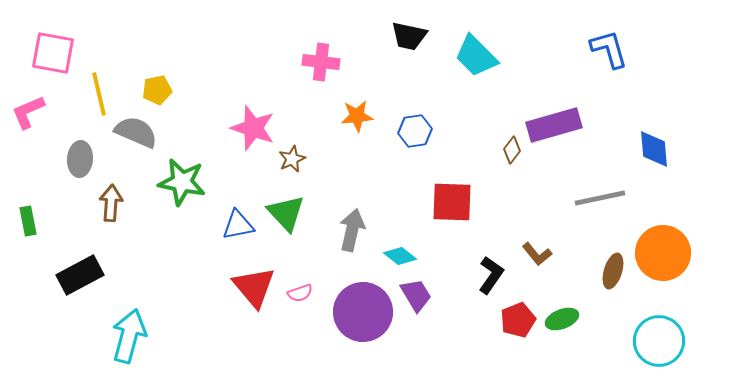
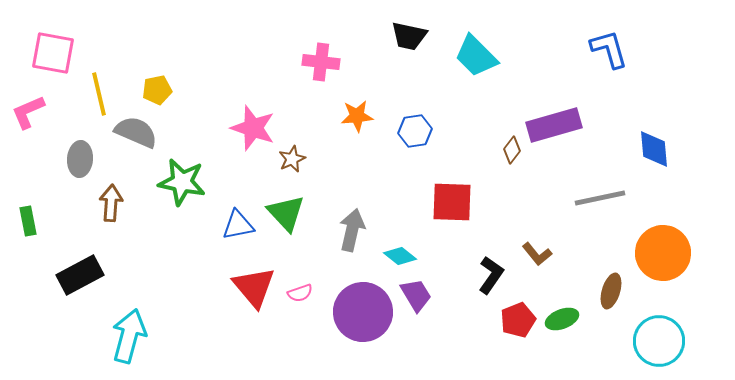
brown ellipse: moved 2 px left, 20 px down
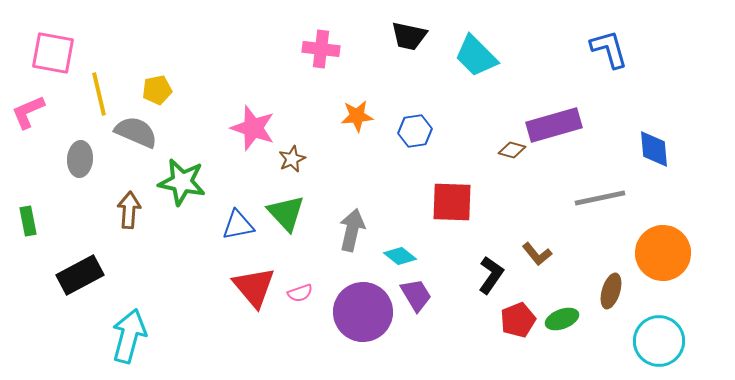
pink cross: moved 13 px up
brown diamond: rotated 68 degrees clockwise
brown arrow: moved 18 px right, 7 px down
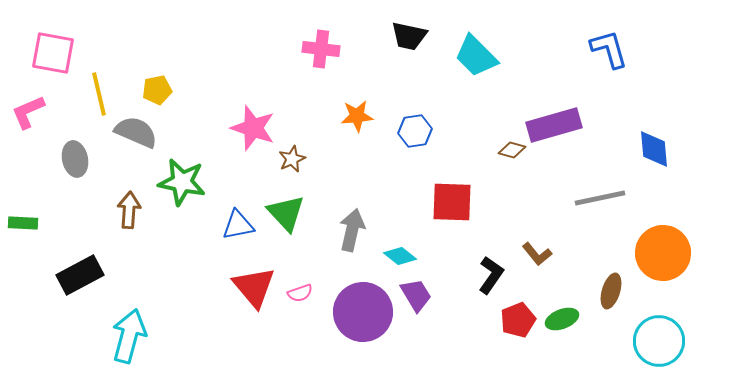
gray ellipse: moved 5 px left; rotated 16 degrees counterclockwise
green rectangle: moved 5 px left, 2 px down; rotated 76 degrees counterclockwise
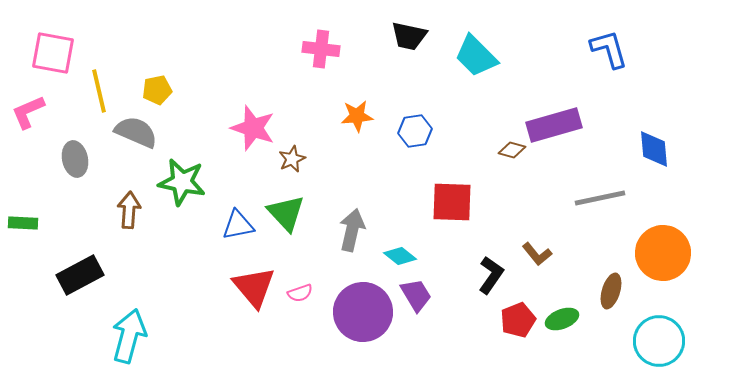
yellow line: moved 3 px up
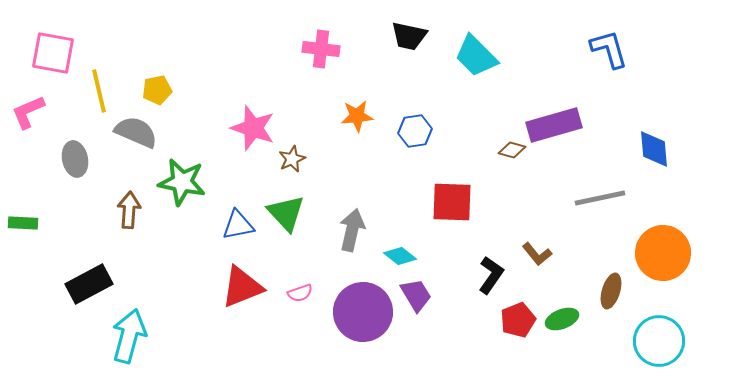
black rectangle: moved 9 px right, 9 px down
red triangle: moved 12 px left; rotated 48 degrees clockwise
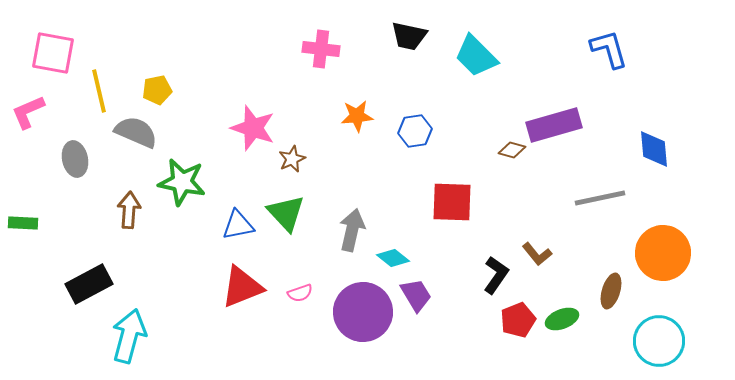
cyan diamond: moved 7 px left, 2 px down
black L-shape: moved 5 px right
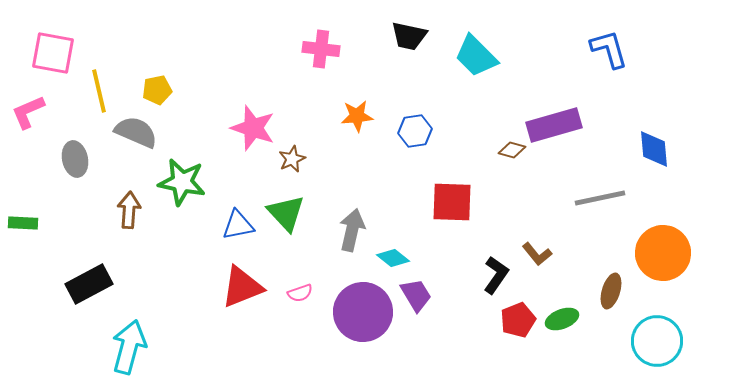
cyan arrow: moved 11 px down
cyan circle: moved 2 px left
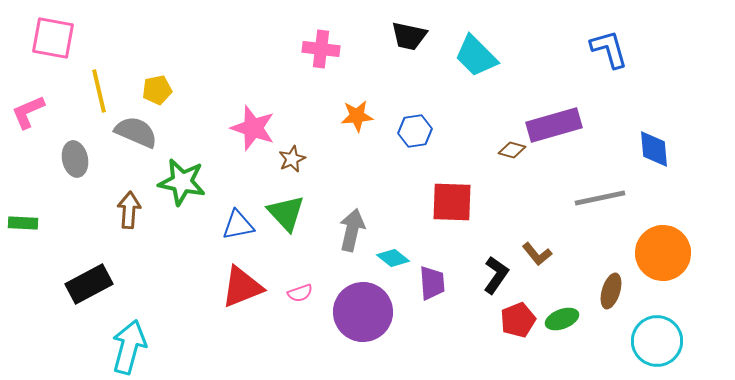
pink square: moved 15 px up
purple trapezoid: moved 16 px right, 12 px up; rotated 27 degrees clockwise
